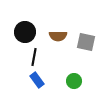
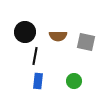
black line: moved 1 px right, 1 px up
blue rectangle: moved 1 px right, 1 px down; rotated 42 degrees clockwise
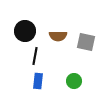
black circle: moved 1 px up
